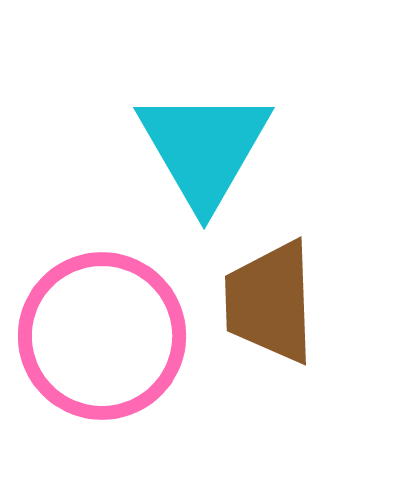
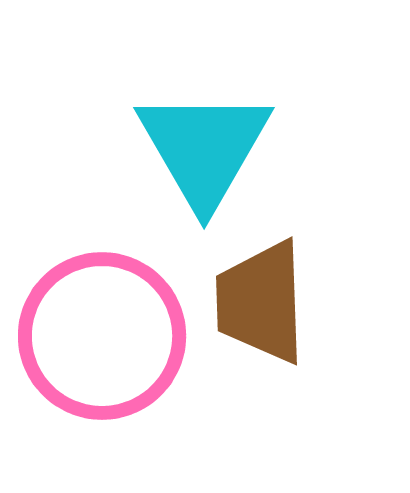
brown trapezoid: moved 9 px left
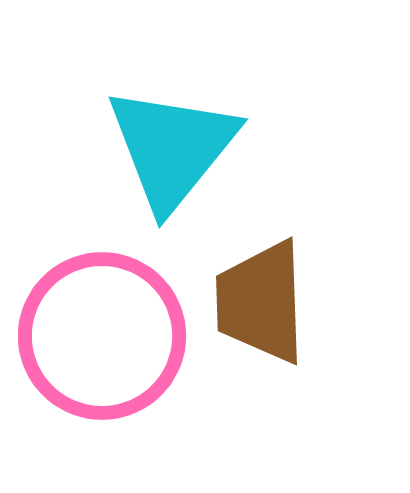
cyan triangle: moved 32 px left; rotated 9 degrees clockwise
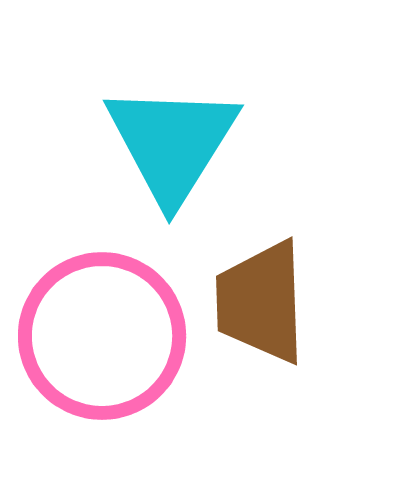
cyan triangle: moved 5 px up; rotated 7 degrees counterclockwise
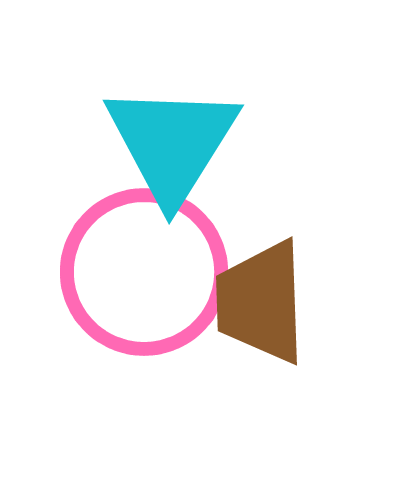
pink circle: moved 42 px right, 64 px up
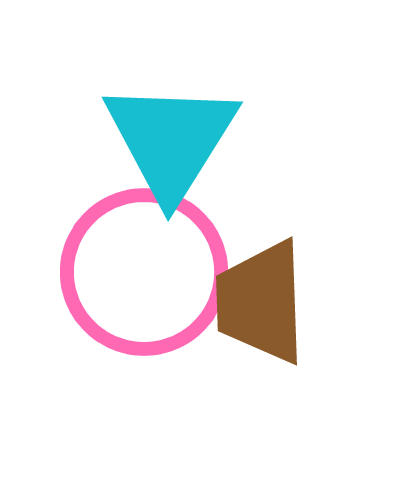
cyan triangle: moved 1 px left, 3 px up
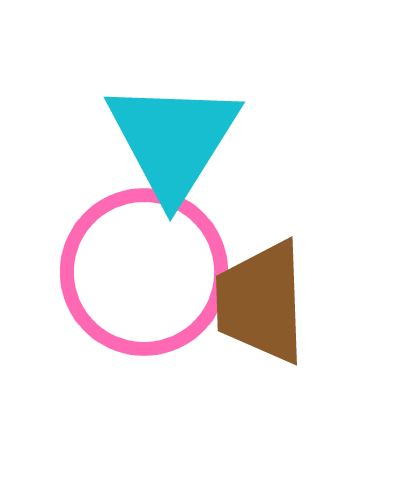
cyan triangle: moved 2 px right
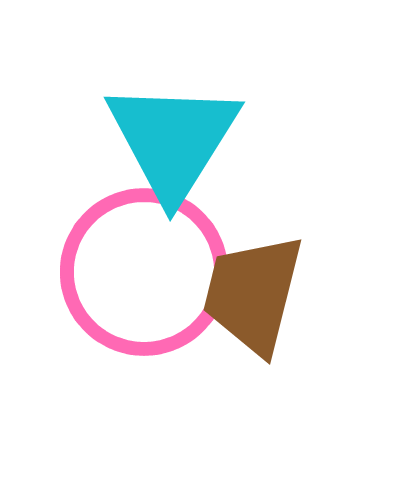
brown trapezoid: moved 8 px left, 8 px up; rotated 16 degrees clockwise
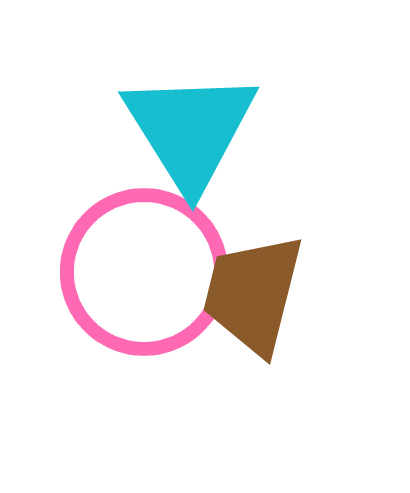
cyan triangle: moved 17 px right, 10 px up; rotated 4 degrees counterclockwise
